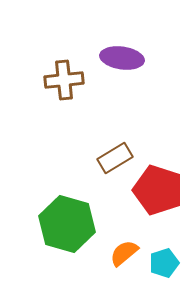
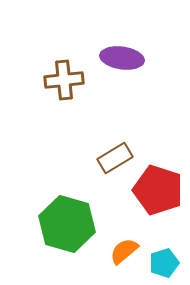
orange semicircle: moved 2 px up
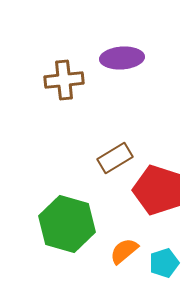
purple ellipse: rotated 12 degrees counterclockwise
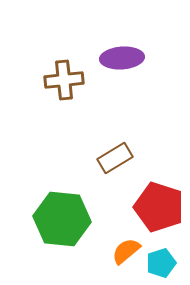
red pentagon: moved 1 px right, 17 px down
green hexagon: moved 5 px left, 5 px up; rotated 10 degrees counterclockwise
orange semicircle: moved 2 px right
cyan pentagon: moved 3 px left
